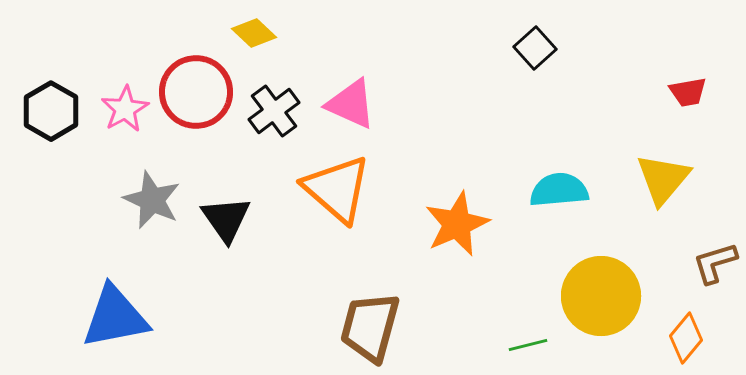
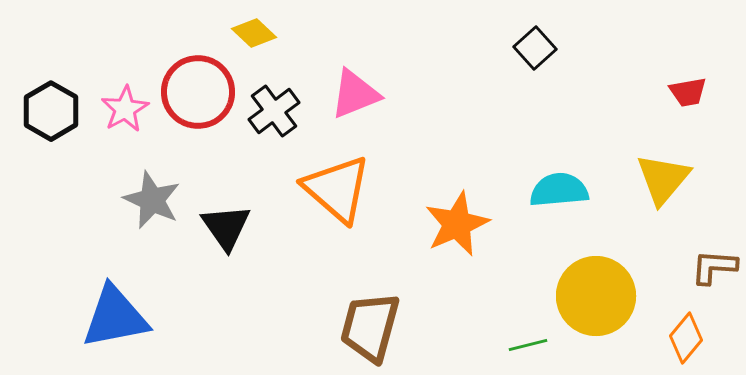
red circle: moved 2 px right
pink triangle: moved 4 px right, 10 px up; rotated 46 degrees counterclockwise
black triangle: moved 8 px down
brown L-shape: moved 1 px left, 4 px down; rotated 21 degrees clockwise
yellow circle: moved 5 px left
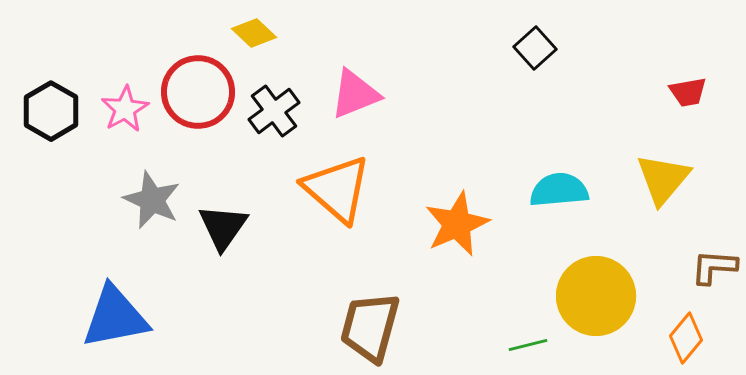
black triangle: moved 3 px left; rotated 10 degrees clockwise
